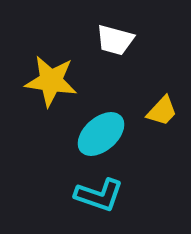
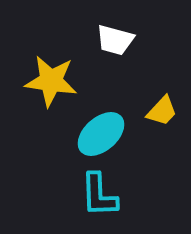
cyan L-shape: rotated 69 degrees clockwise
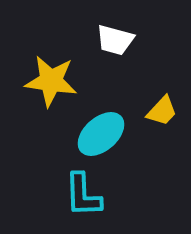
cyan L-shape: moved 16 px left
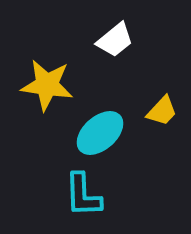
white trapezoid: rotated 54 degrees counterclockwise
yellow star: moved 4 px left, 4 px down
cyan ellipse: moved 1 px left, 1 px up
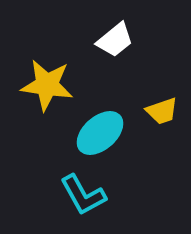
yellow trapezoid: rotated 28 degrees clockwise
cyan L-shape: rotated 27 degrees counterclockwise
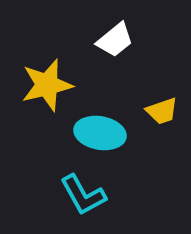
yellow star: rotated 22 degrees counterclockwise
cyan ellipse: rotated 51 degrees clockwise
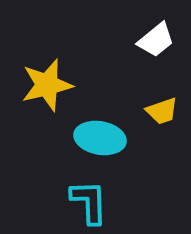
white trapezoid: moved 41 px right
cyan ellipse: moved 5 px down
cyan L-shape: moved 6 px right, 7 px down; rotated 153 degrees counterclockwise
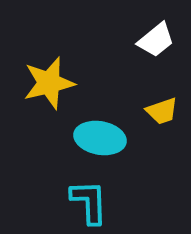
yellow star: moved 2 px right, 2 px up
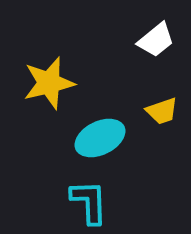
cyan ellipse: rotated 36 degrees counterclockwise
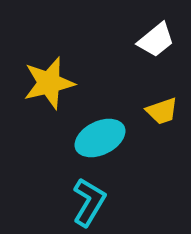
cyan L-shape: rotated 33 degrees clockwise
